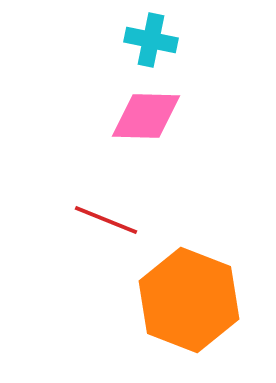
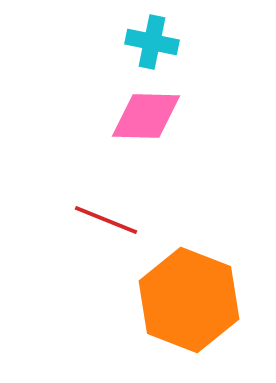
cyan cross: moved 1 px right, 2 px down
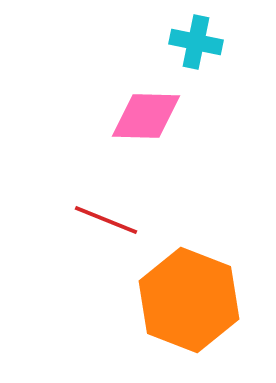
cyan cross: moved 44 px right
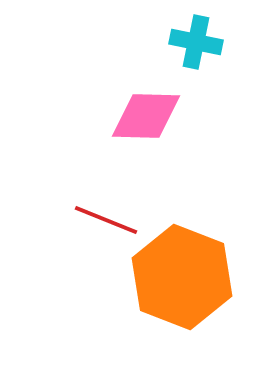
orange hexagon: moved 7 px left, 23 px up
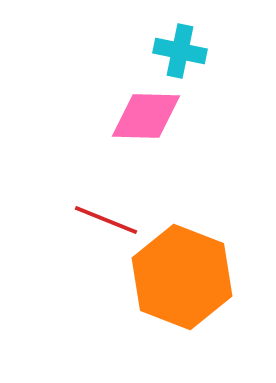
cyan cross: moved 16 px left, 9 px down
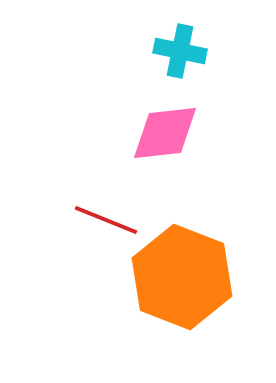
pink diamond: moved 19 px right, 17 px down; rotated 8 degrees counterclockwise
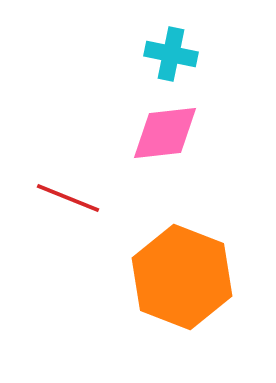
cyan cross: moved 9 px left, 3 px down
red line: moved 38 px left, 22 px up
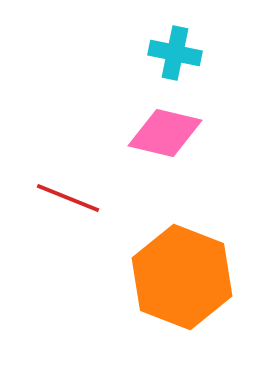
cyan cross: moved 4 px right, 1 px up
pink diamond: rotated 20 degrees clockwise
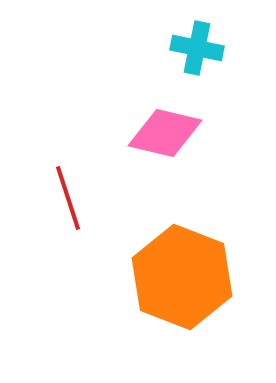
cyan cross: moved 22 px right, 5 px up
red line: rotated 50 degrees clockwise
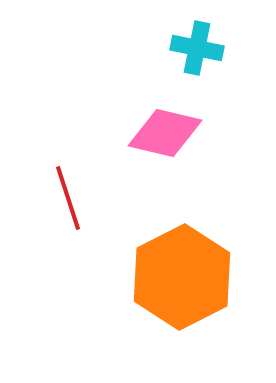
orange hexagon: rotated 12 degrees clockwise
